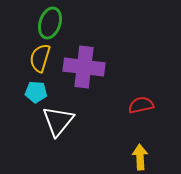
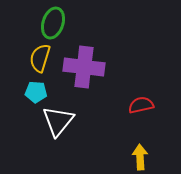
green ellipse: moved 3 px right
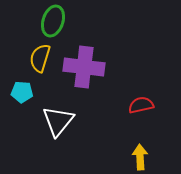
green ellipse: moved 2 px up
cyan pentagon: moved 14 px left
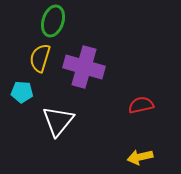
purple cross: rotated 9 degrees clockwise
yellow arrow: rotated 100 degrees counterclockwise
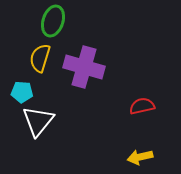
red semicircle: moved 1 px right, 1 px down
white triangle: moved 20 px left
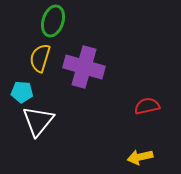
red semicircle: moved 5 px right
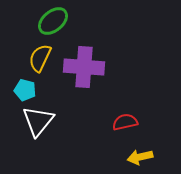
green ellipse: rotated 32 degrees clockwise
yellow semicircle: rotated 8 degrees clockwise
purple cross: rotated 12 degrees counterclockwise
cyan pentagon: moved 3 px right, 2 px up; rotated 10 degrees clockwise
red semicircle: moved 22 px left, 16 px down
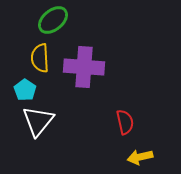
green ellipse: moved 1 px up
yellow semicircle: rotated 28 degrees counterclockwise
cyan pentagon: rotated 20 degrees clockwise
red semicircle: rotated 90 degrees clockwise
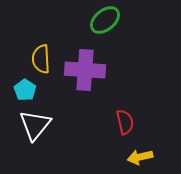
green ellipse: moved 52 px right
yellow semicircle: moved 1 px right, 1 px down
purple cross: moved 1 px right, 3 px down
white triangle: moved 3 px left, 4 px down
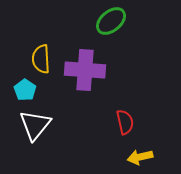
green ellipse: moved 6 px right, 1 px down
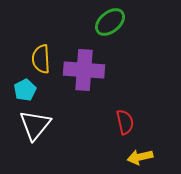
green ellipse: moved 1 px left, 1 px down
purple cross: moved 1 px left
cyan pentagon: rotated 10 degrees clockwise
